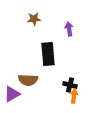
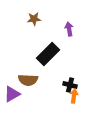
black rectangle: rotated 50 degrees clockwise
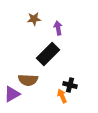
purple arrow: moved 11 px left, 1 px up
orange arrow: moved 12 px left; rotated 32 degrees counterclockwise
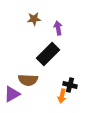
orange arrow: rotated 144 degrees counterclockwise
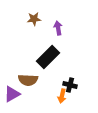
black rectangle: moved 3 px down
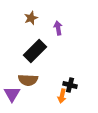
brown star: moved 3 px left, 1 px up; rotated 16 degrees counterclockwise
black rectangle: moved 13 px left, 6 px up
purple triangle: rotated 30 degrees counterclockwise
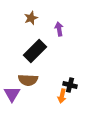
purple arrow: moved 1 px right, 1 px down
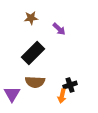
brown star: rotated 16 degrees clockwise
purple arrow: rotated 144 degrees clockwise
black rectangle: moved 2 px left, 2 px down
brown semicircle: moved 7 px right, 2 px down
black cross: rotated 32 degrees counterclockwise
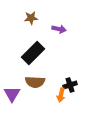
purple arrow: rotated 32 degrees counterclockwise
orange arrow: moved 1 px left, 1 px up
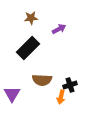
purple arrow: rotated 40 degrees counterclockwise
black rectangle: moved 5 px left, 5 px up
brown semicircle: moved 7 px right, 2 px up
orange arrow: moved 2 px down
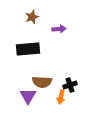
brown star: moved 1 px right, 1 px up; rotated 16 degrees counterclockwise
purple arrow: rotated 24 degrees clockwise
black rectangle: moved 1 px down; rotated 40 degrees clockwise
brown semicircle: moved 2 px down
purple triangle: moved 16 px right, 2 px down
